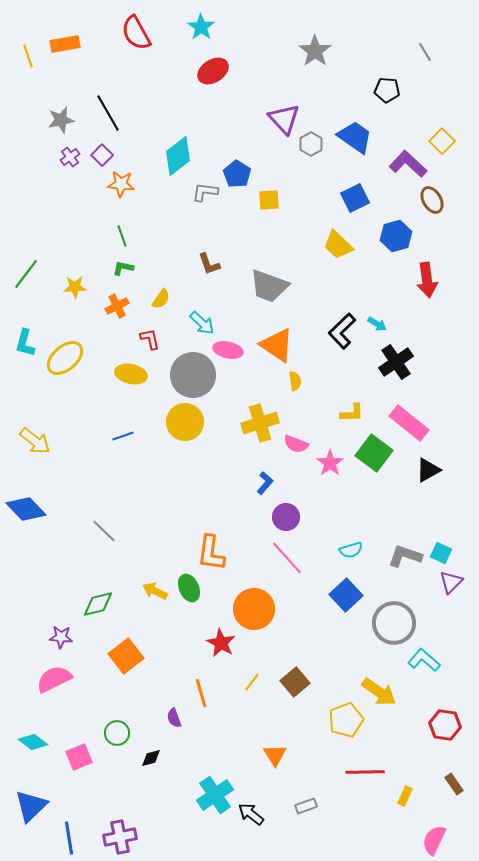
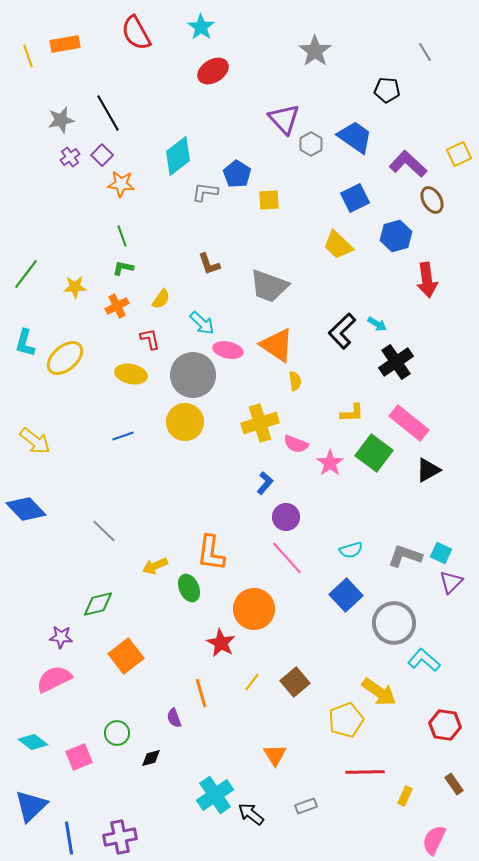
yellow square at (442, 141): moved 17 px right, 13 px down; rotated 20 degrees clockwise
yellow arrow at (155, 591): moved 25 px up; rotated 50 degrees counterclockwise
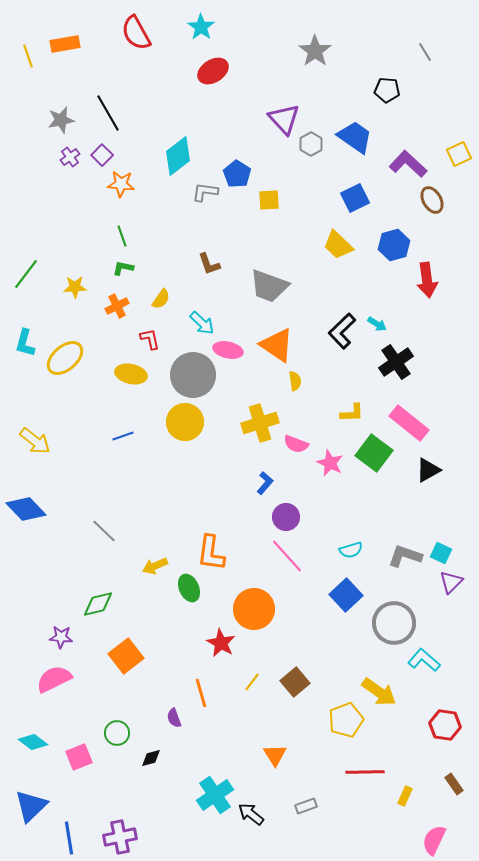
blue hexagon at (396, 236): moved 2 px left, 9 px down
pink star at (330, 463): rotated 12 degrees counterclockwise
pink line at (287, 558): moved 2 px up
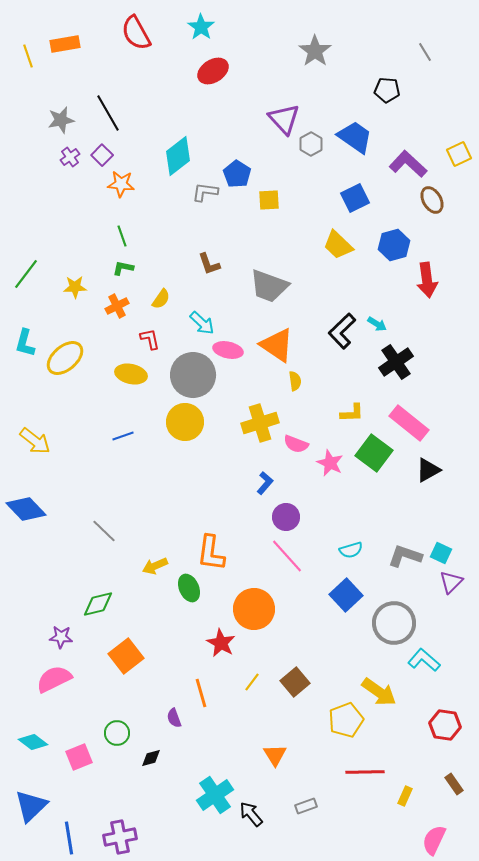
black arrow at (251, 814): rotated 12 degrees clockwise
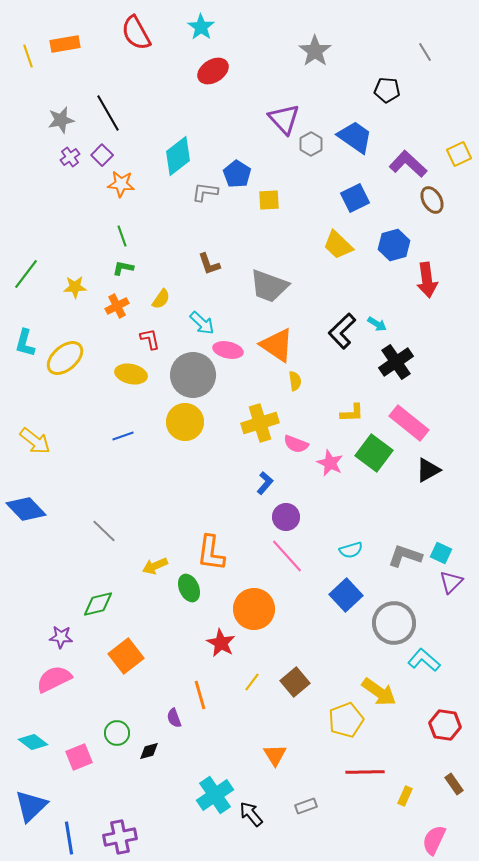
orange line at (201, 693): moved 1 px left, 2 px down
black diamond at (151, 758): moved 2 px left, 7 px up
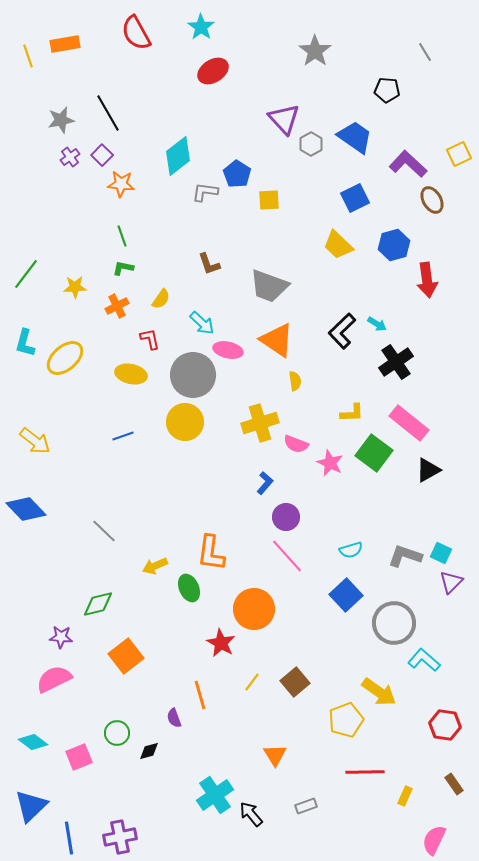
orange triangle at (277, 345): moved 5 px up
